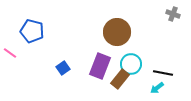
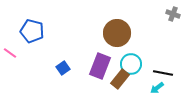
brown circle: moved 1 px down
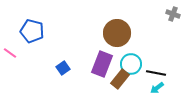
purple rectangle: moved 2 px right, 2 px up
black line: moved 7 px left
